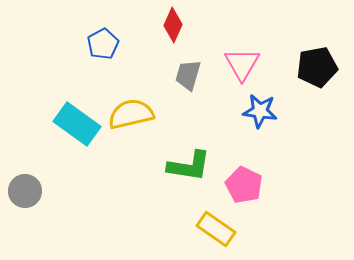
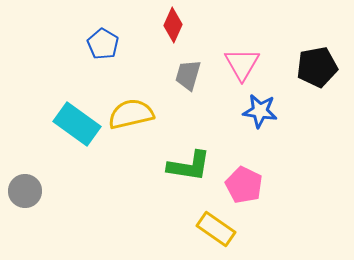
blue pentagon: rotated 12 degrees counterclockwise
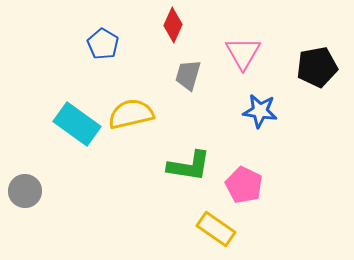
pink triangle: moved 1 px right, 11 px up
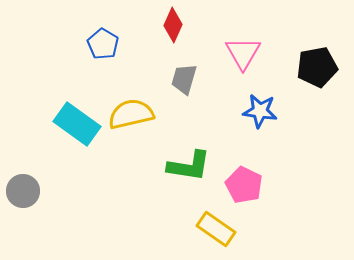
gray trapezoid: moved 4 px left, 4 px down
gray circle: moved 2 px left
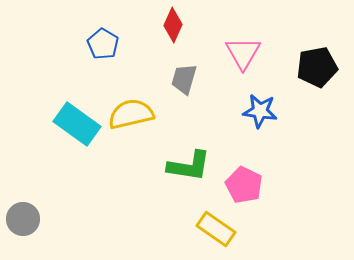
gray circle: moved 28 px down
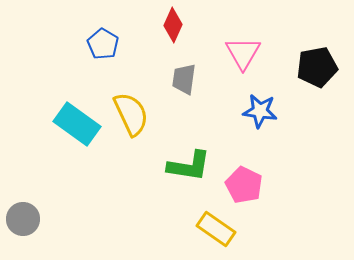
gray trapezoid: rotated 8 degrees counterclockwise
yellow semicircle: rotated 78 degrees clockwise
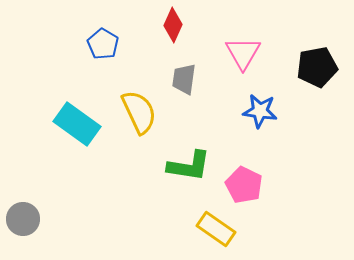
yellow semicircle: moved 8 px right, 2 px up
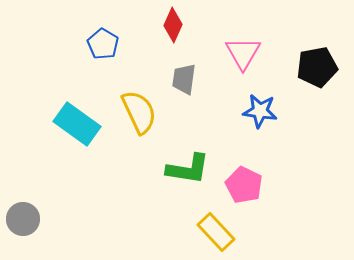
green L-shape: moved 1 px left, 3 px down
yellow rectangle: moved 3 px down; rotated 12 degrees clockwise
